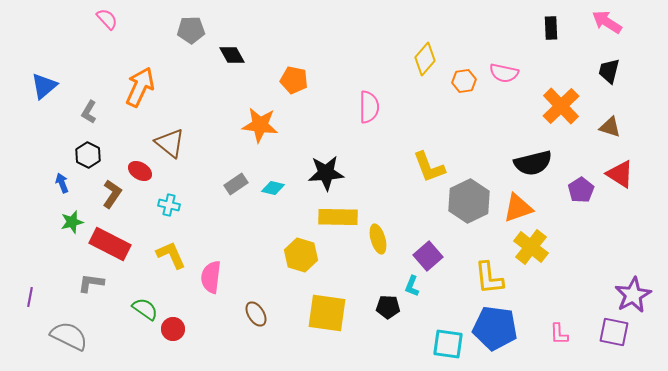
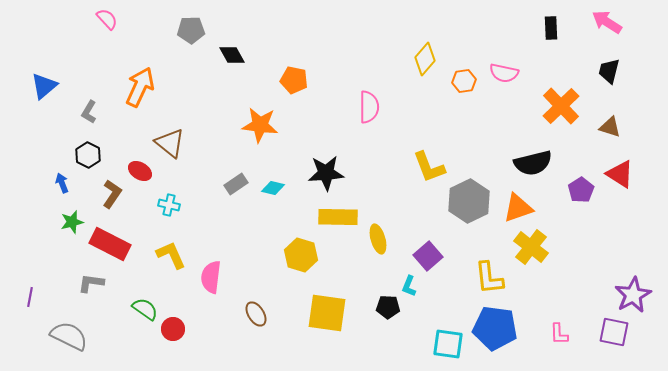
cyan L-shape at (412, 286): moved 3 px left
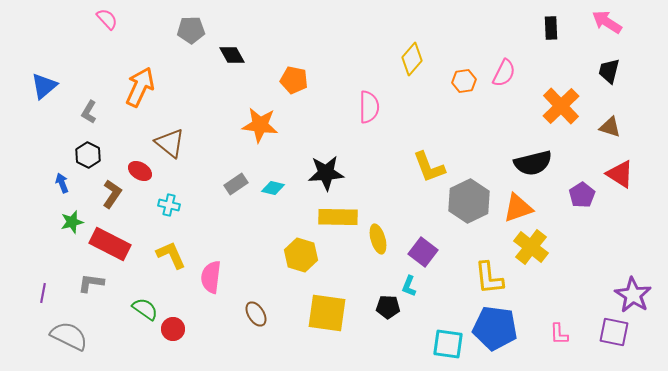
yellow diamond at (425, 59): moved 13 px left
pink semicircle at (504, 73): rotated 76 degrees counterclockwise
purple pentagon at (581, 190): moved 1 px right, 5 px down
purple square at (428, 256): moved 5 px left, 4 px up; rotated 12 degrees counterclockwise
purple star at (633, 295): rotated 12 degrees counterclockwise
purple line at (30, 297): moved 13 px right, 4 px up
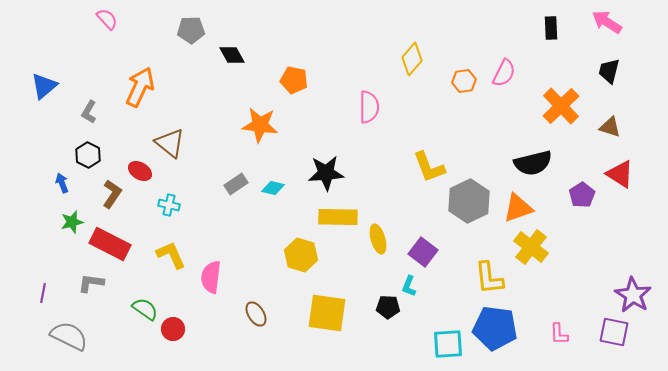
cyan square at (448, 344): rotated 12 degrees counterclockwise
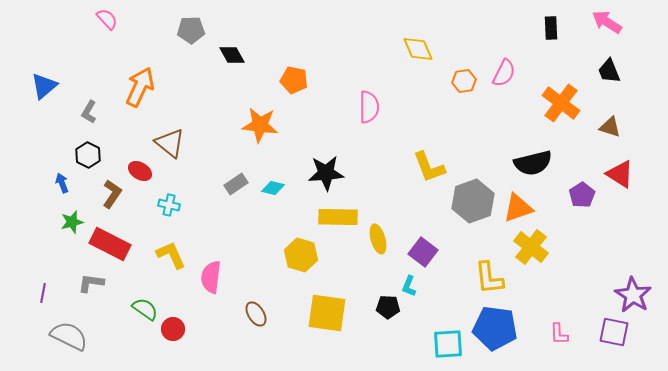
yellow diamond at (412, 59): moved 6 px right, 10 px up; rotated 64 degrees counterclockwise
black trapezoid at (609, 71): rotated 36 degrees counterclockwise
orange cross at (561, 106): moved 3 px up; rotated 9 degrees counterclockwise
gray hexagon at (469, 201): moved 4 px right; rotated 6 degrees clockwise
